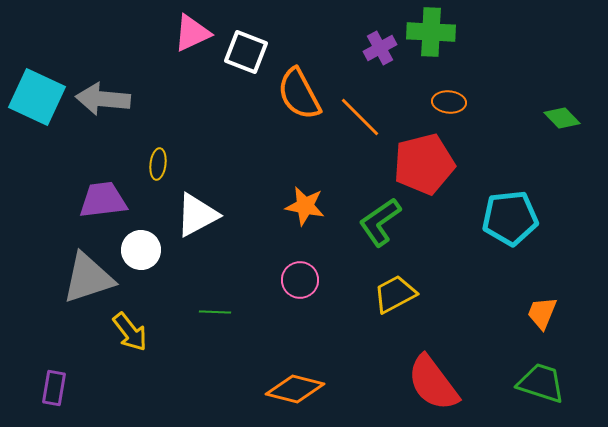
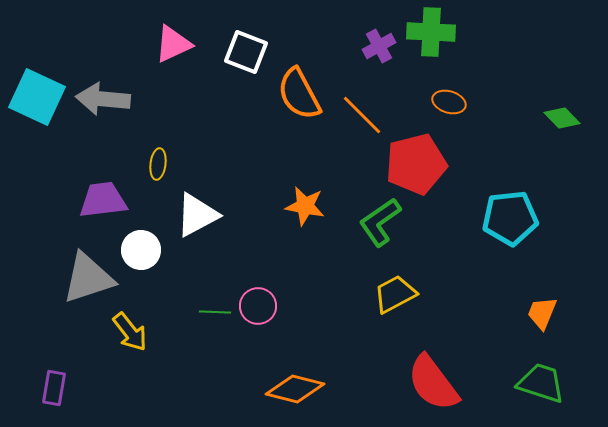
pink triangle: moved 19 px left, 11 px down
purple cross: moved 1 px left, 2 px up
orange ellipse: rotated 12 degrees clockwise
orange line: moved 2 px right, 2 px up
red pentagon: moved 8 px left
pink circle: moved 42 px left, 26 px down
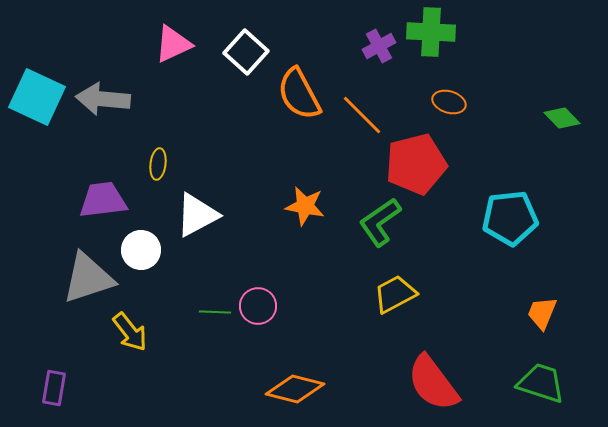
white square: rotated 21 degrees clockwise
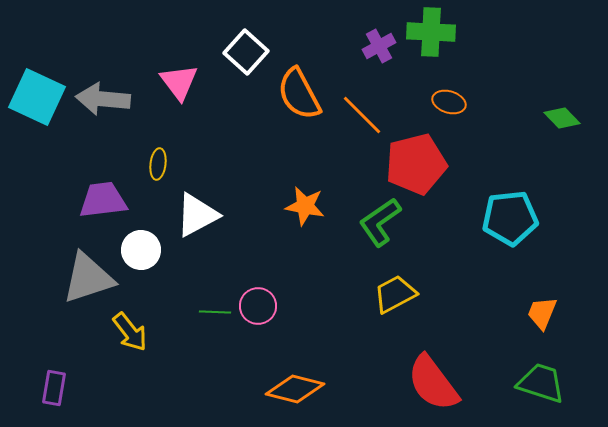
pink triangle: moved 6 px right, 38 px down; rotated 42 degrees counterclockwise
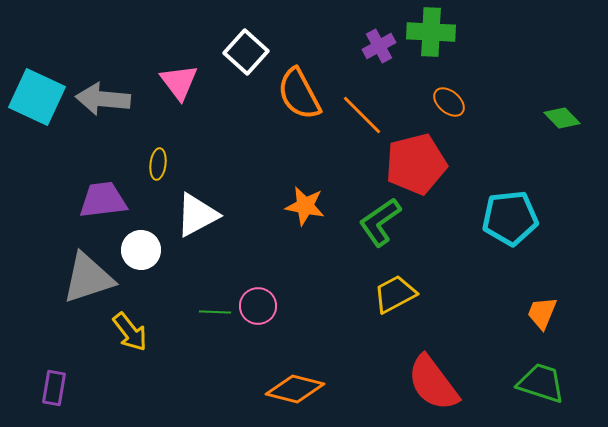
orange ellipse: rotated 24 degrees clockwise
